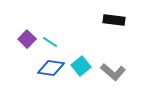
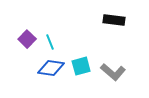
cyan line: rotated 35 degrees clockwise
cyan square: rotated 24 degrees clockwise
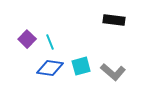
blue diamond: moved 1 px left
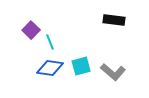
purple square: moved 4 px right, 9 px up
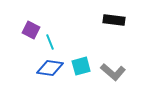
purple square: rotated 18 degrees counterclockwise
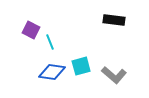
blue diamond: moved 2 px right, 4 px down
gray L-shape: moved 1 px right, 3 px down
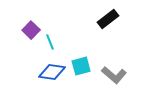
black rectangle: moved 6 px left, 1 px up; rotated 45 degrees counterclockwise
purple square: rotated 18 degrees clockwise
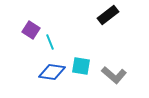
black rectangle: moved 4 px up
purple square: rotated 12 degrees counterclockwise
cyan square: rotated 24 degrees clockwise
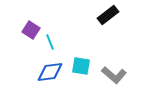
blue diamond: moved 2 px left; rotated 16 degrees counterclockwise
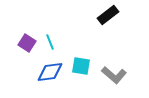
purple square: moved 4 px left, 13 px down
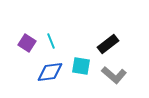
black rectangle: moved 29 px down
cyan line: moved 1 px right, 1 px up
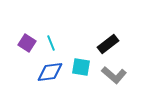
cyan line: moved 2 px down
cyan square: moved 1 px down
